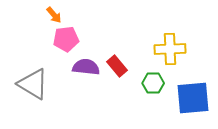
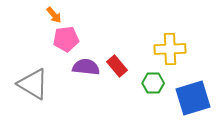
blue square: rotated 12 degrees counterclockwise
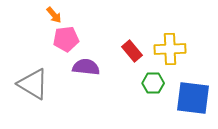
red rectangle: moved 15 px right, 15 px up
blue square: rotated 24 degrees clockwise
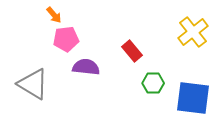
yellow cross: moved 23 px right, 17 px up; rotated 36 degrees counterclockwise
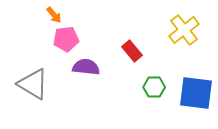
yellow cross: moved 9 px left, 2 px up
green hexagon: moved 1 px right, 4 px down
blue square: moved 3 px right, 5 px up
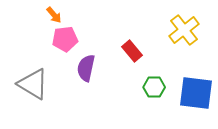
pink pentagon: moved 1 px left
purple semicircle: moved 1 px down; rotated 84 degrees counterclockwise
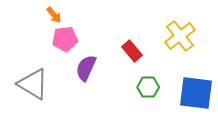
yellow cross: moved 4 px left, 6 px down
purple semicircle: rotated 12 degrees clockwise
green hexagon: moved 6 px left
